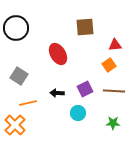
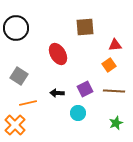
green star: moved 3 px right; rotated 24 degrees counterclockwise
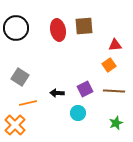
brown square: moved 1 px left, 1 px up
red ellipse: moved 24 px up; rotated 20 degrees clockwise
gray square: moved 1 px right, 1 px down
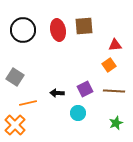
black circle: moved 7 px right, 2 px down
gray square: moved 5 px left
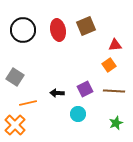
brown square: moved 2 px right; rotated 18 degrees counterclockwise
cyan circle: moved 1 px down
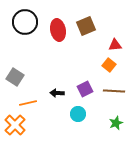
black circle: moved 2 px right, 8 px up
orange square: rotated 16 degrees counterclockwise
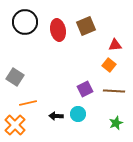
black arrow: moved 1 px left, 23 px down
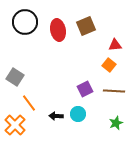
orange line: moved 1 px right; rotated 66 degrees clockwise
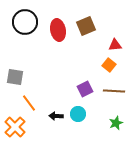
gray square: rotated 24 degrees counterclockwise
orange cross: moved 2 px down
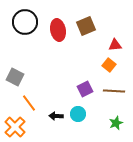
gray square: rotated 18 degrees clockwise
